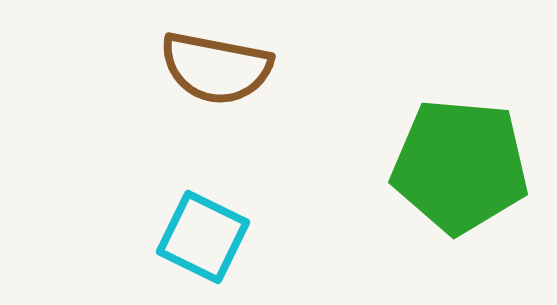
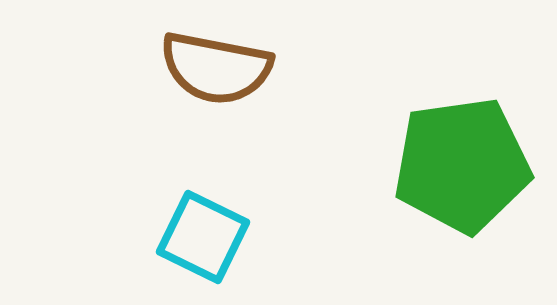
green pentagon: moved 2 px right, 1 px up; rotated 13 degrees counterclockwise
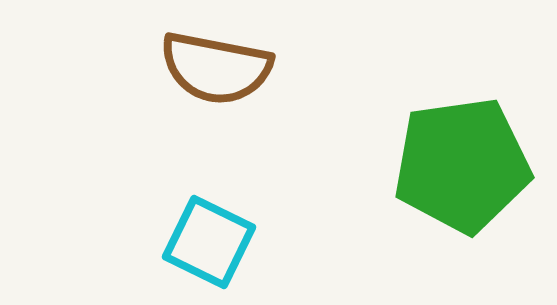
cyan square: moved 6 px right, 5 px down
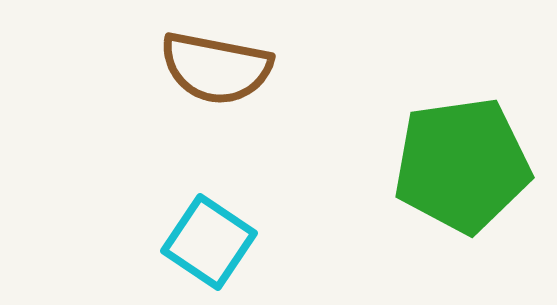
cyan square: rotated 8 degrees clockwise
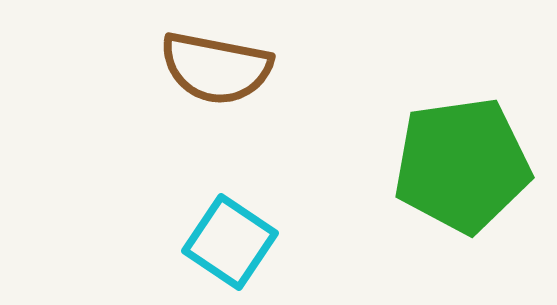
cyan square: moved 21 px right
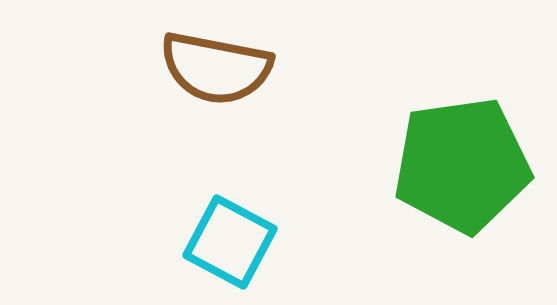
cyan square: rotated 6 degrees counterclockwise
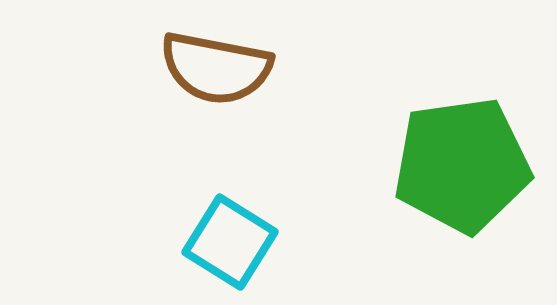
cyan square: rotated 4 degrees clockwise
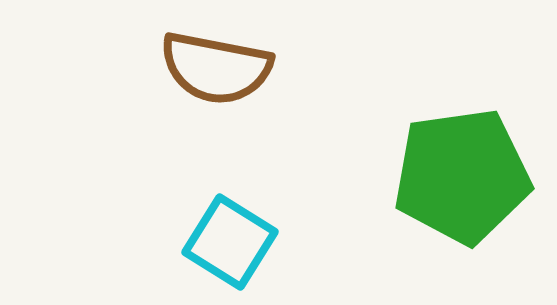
green pentagon: moved 11 px down
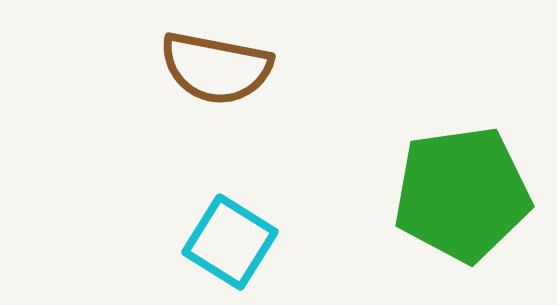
green pentagon: moved 18 px down
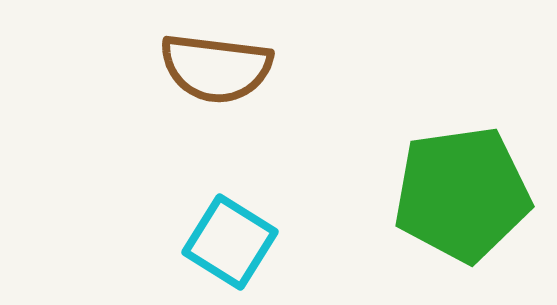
brown semicircle: rotated 4 degrees counterclockwise
